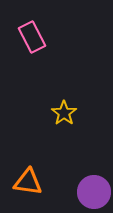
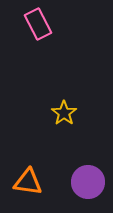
pink rectangle: moved 6 px right, 13 px up
purple circle: moved 6 px left, 10 px up
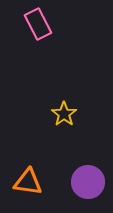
yellow star: moved 1 px down
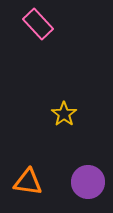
pink rectangle: rotated 16 degrees counterclockwise
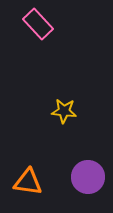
yellow star: moved 3 px up; rotated 30 degrees counterclockwise
purple circle: moved 5 px up
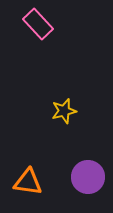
yellow star: rotated 20 degrees counterclockwise
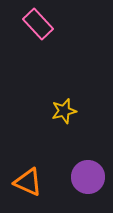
orange triangle: rotated 16 degrees clockwise
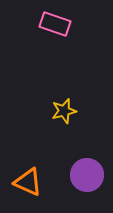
pink rectangle: moved 17 px right; rotated 28 degrees counterclockwise
purple circle: moved 1 px left, 2 px up
